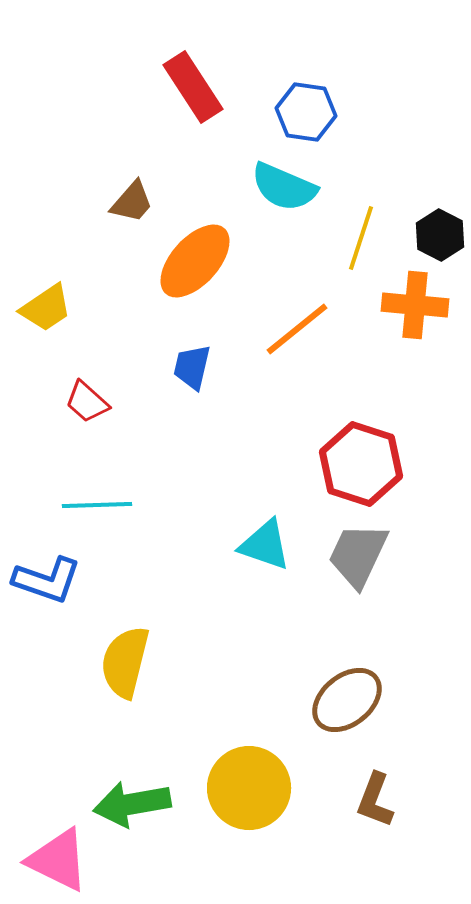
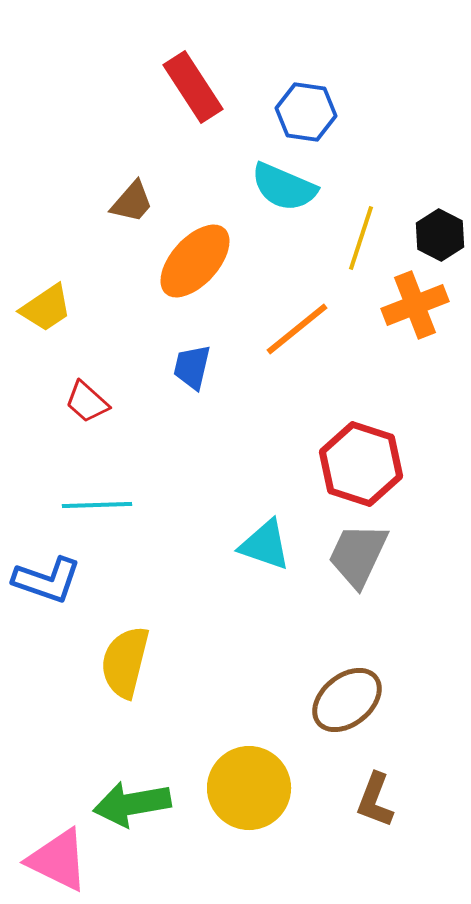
orange cross: rotated 26 degrees counterclockwise
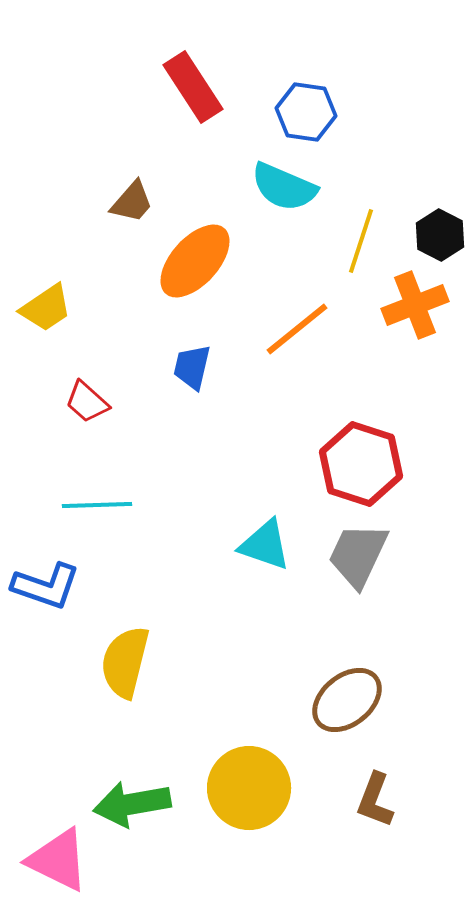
yellow line: moved 3 px down
blue L-shape: moved 1 px left, 6 px down
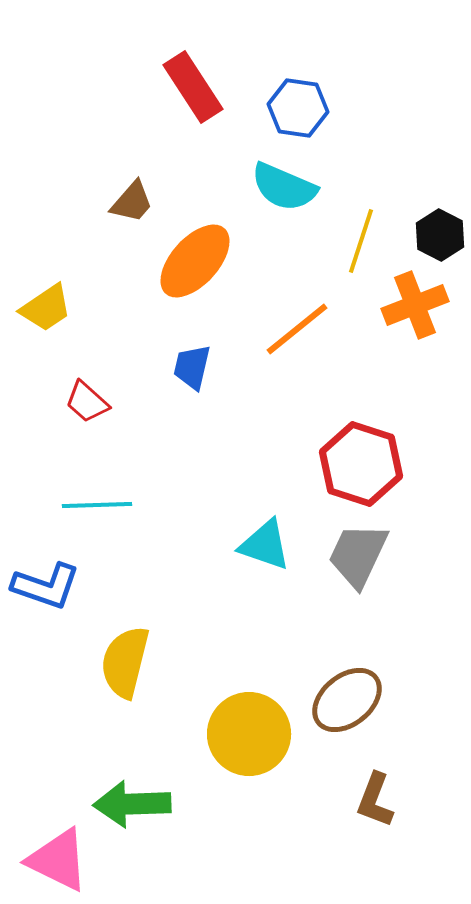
blue hexagon: moved 8 px left, 4 px up
yellow circle: moved 54 px up
green arrow: rotated 8 degrees clockwise
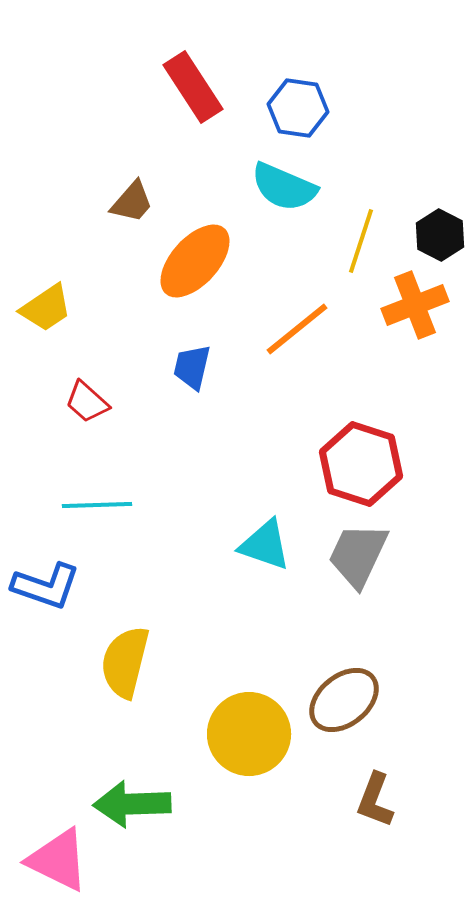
brown ellipse: moved 3 px left
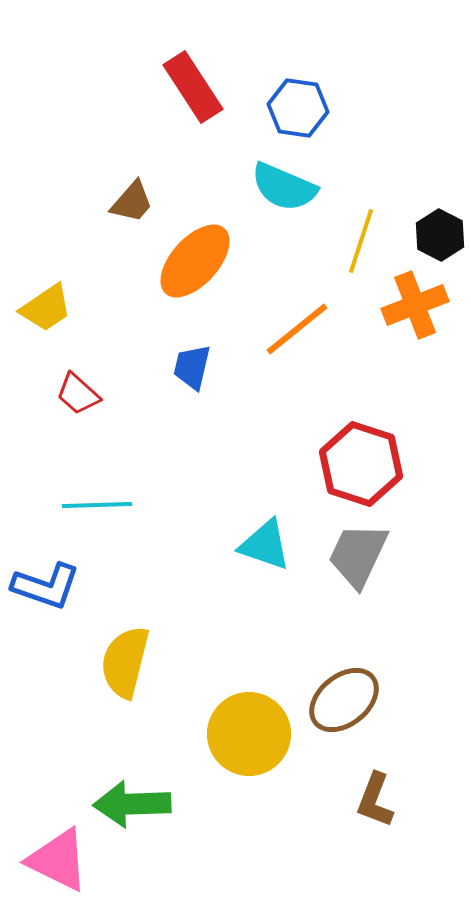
red trapezoid: moved 9 px left, 8 px up
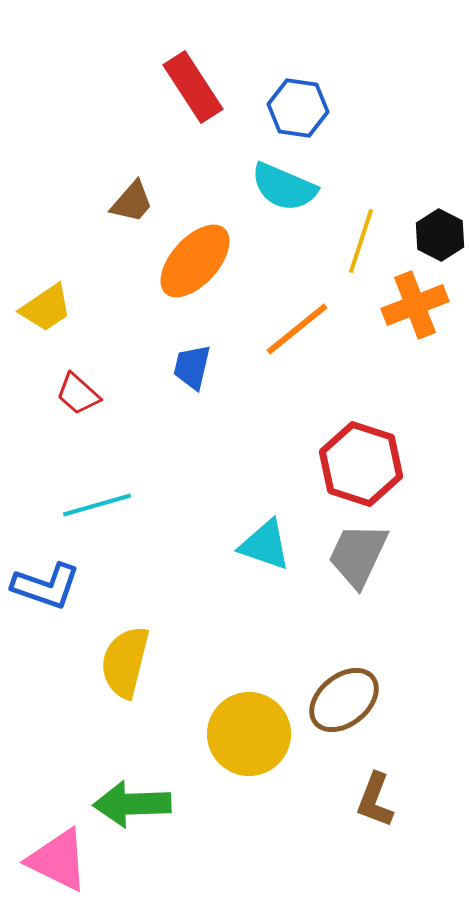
cyan line: rotated 14 degrees counterclockwise
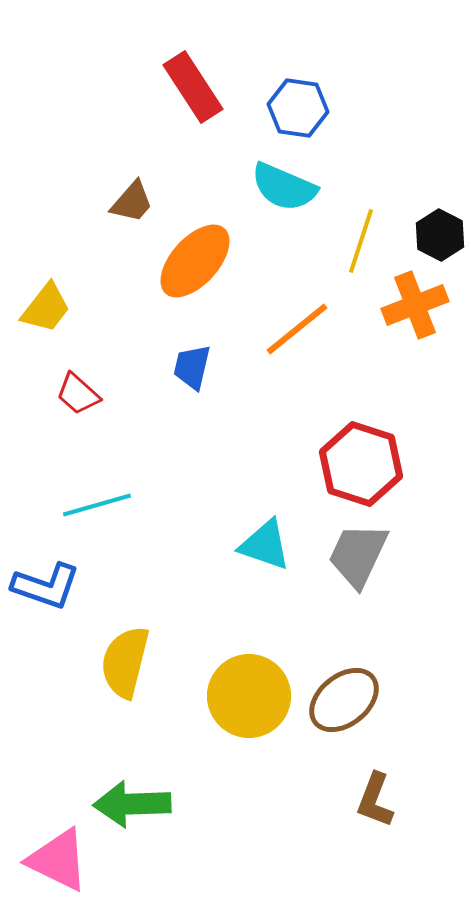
yellow trapezoid: rotated 18 degrees counterclockwise
yellow circle: moved 38 px up
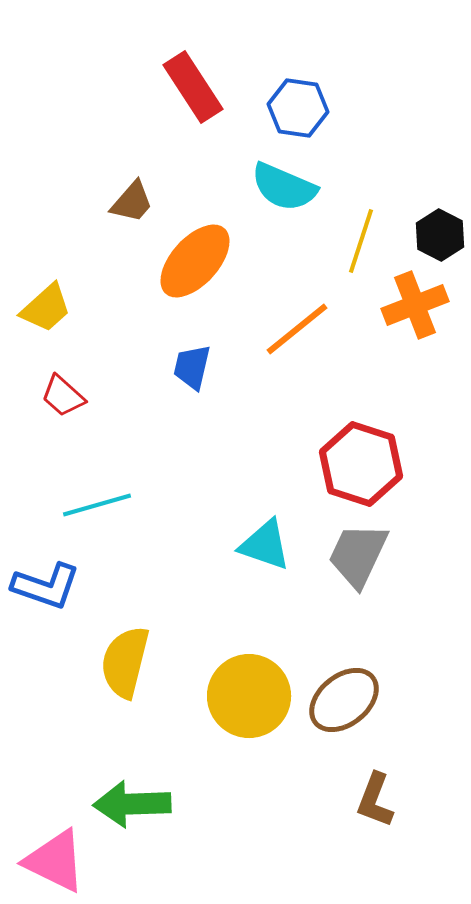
yellow trapezoid: rotated 10 degrees clockwise
red trapezoid: moved 15 px left, 2 px down
pink triangle: moved 3 px left, 1 px down
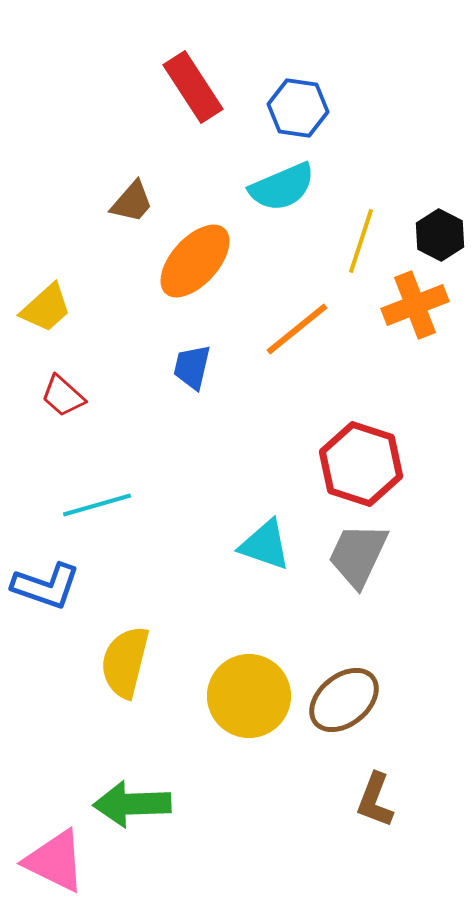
cyan semicircle: moved 2 px left; rotated 46 degrees counterclockwise
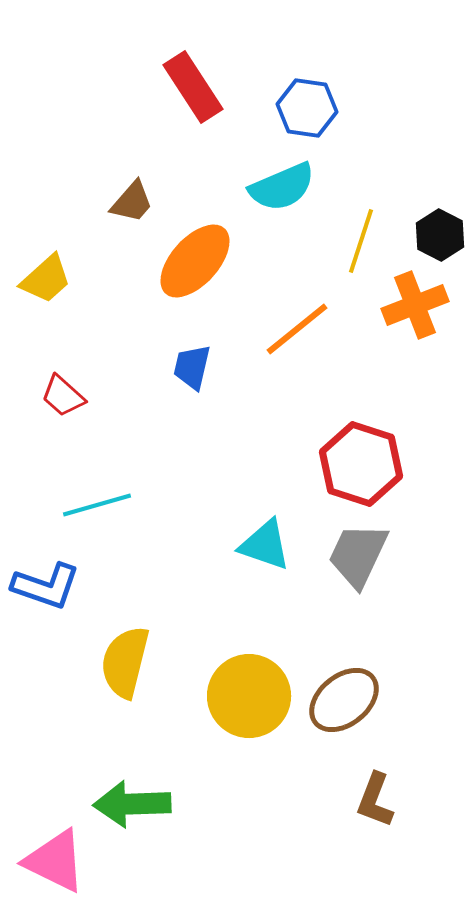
blue hexagon: moved 9 px right
yellow trapezoid: moved 29 px up
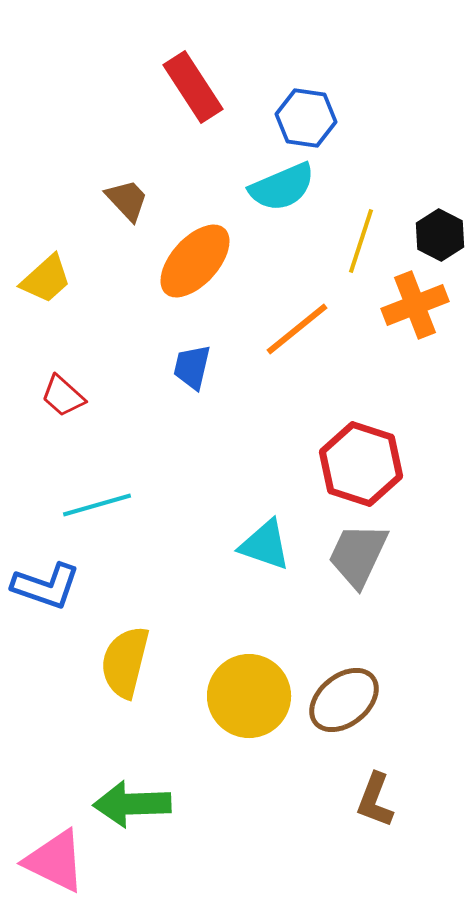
blue hexagon: moved 1 px left, 10 px down
brown trapezoid: moved 5 px left, 2 px up; rotated 84 degrees counterclockwise
